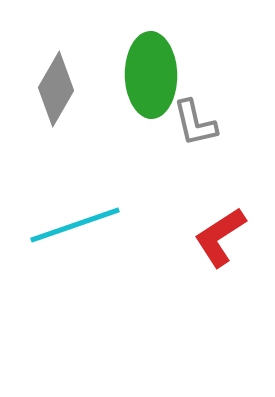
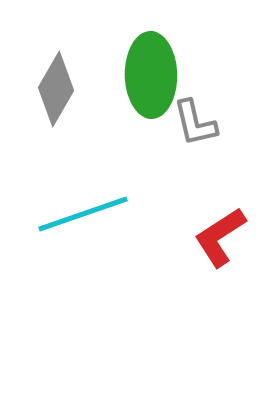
cyan line: moved 8 px right, 11 px up
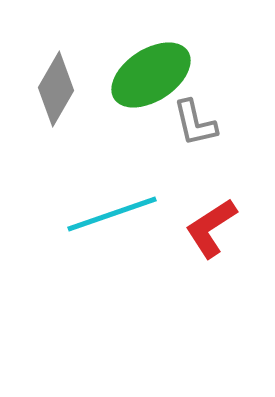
green ellipse: rotated 58 degrees clockwise
cyan line: moved 29 px right
red L-shape: moved 9 px left, 9 px up
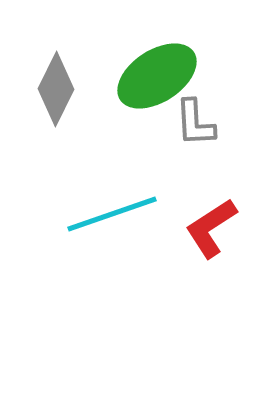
green ellipse: moved 6 px right, 1 px down
gray diamond: rotated 4 degrees counterclockwise
gray L-shape: rotated 10 degrees clockwise
